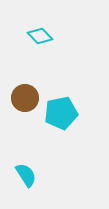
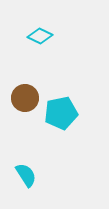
cyan diamond: rotated 20 degrees counterclockwise
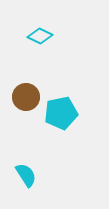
brown circle: moved 1 px right, 1 px up
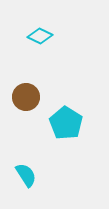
cyan pentagon: moved 5 px right, 10 px down; rotated 28 degrees counterclockwise
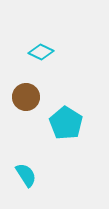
cyan diamond: moved 1 px right, 16 px down
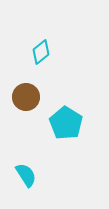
cyan diamond: rotated 65 degrees counterclockwise
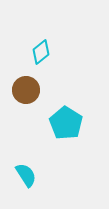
brown circle: moved 7 px up
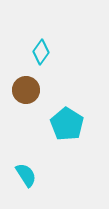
cyan diamond: rotated 15 degrees counterclockwise
cyan pentagon: moved 1 px right, 1 px down
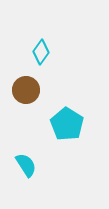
cyan semicircle: moved 10 px up
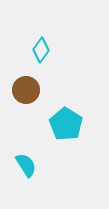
cyan diamond: moved 2 px up
cyan pentagon: moved 1 px left
